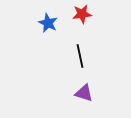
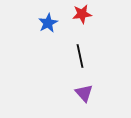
blue star: rotated 18 degrees clockwise
purple triangle: rotated 30 degrees clockwise
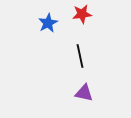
purple triangle: rotated 36 degrees counterclockwise
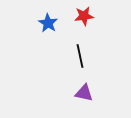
red star: moved 2 px right, 2 px down
blue star: rotated 12 degrees counterclockwise
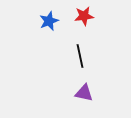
blue star: moved 1 px right, 2 px up; rotated 18 degrees clockwise
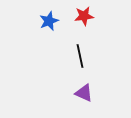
purple triangle: rotated 12 degrees clockwise
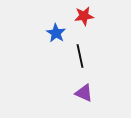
blue star: moved 7 px right, 12 px down; rotated 18 degrees counterclockwise
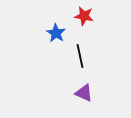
red star: rotated 18 degrees clockwise
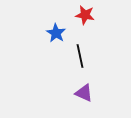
red star: moved 1 px right, 1 px up
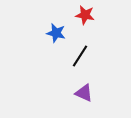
blue star: rotated 18 degrees counterclockwise
black line: rotated 45 degrees clockwise
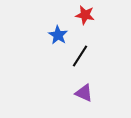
blue star: moved 2 px right, 2 px down; rotated 18 degrees clockwise
